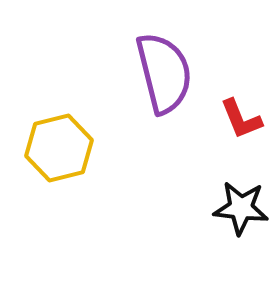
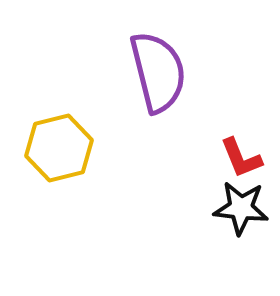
purple semicircle: moved 6 px left, 1 px up
red L-shape: moved 39 px down
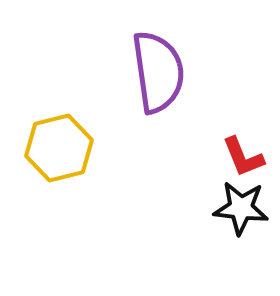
purple semicircle: rotated 6 degrees clockwise
red L-shape: moved 2 px right, 1 px up
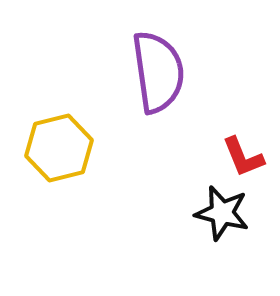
black star: moved 19 px left, 5 px down; rotated 8 degrees clockwise
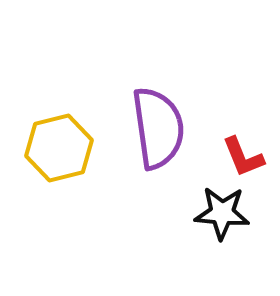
purple semicircle: moved 56 px down
black star: rotated 10 degrees counterclockwise
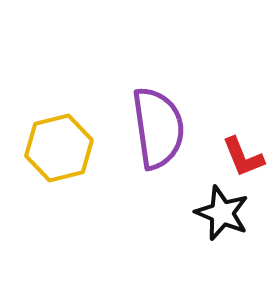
black star: rotated 18 degrees clockwise
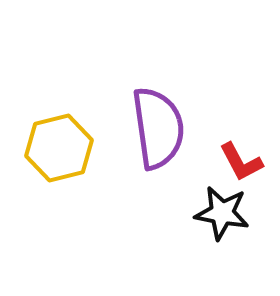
red L-shape: moved 2 px left, 5 px down; rotated 6 degrees counterclockwise
black star: rotated 12 degrees counterclockwise
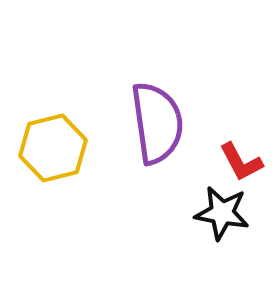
purple semicircle: moved 1 px left, 5 px up
yellow hexagon: moved 6 px left
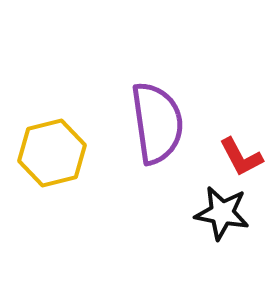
yellow hexagon: moved 1 px left, 5 px down
red L-shape: moved 5 px up
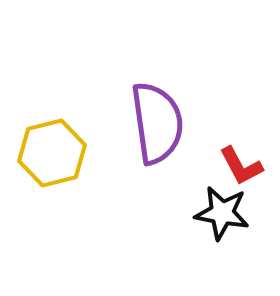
red L-shape: moved 9 px down
